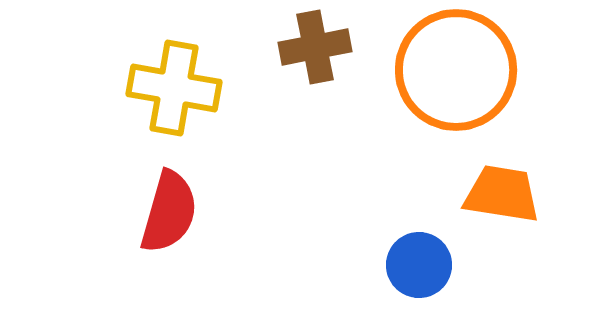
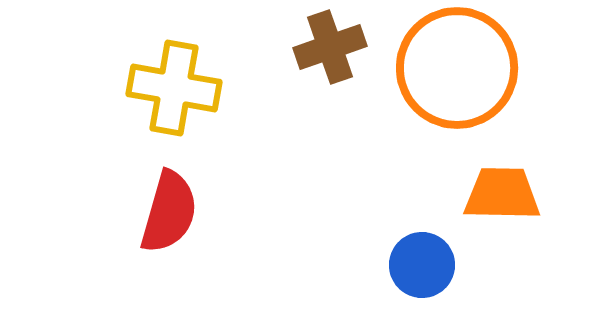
brown cross: moved 15 px right; rotated 8 degrees counterclockwise
orange circle: moved 1 px right, 2 px up
orange trapezoid: rotated 8 degrees counterclockwise
blue circle: moved 3 px right
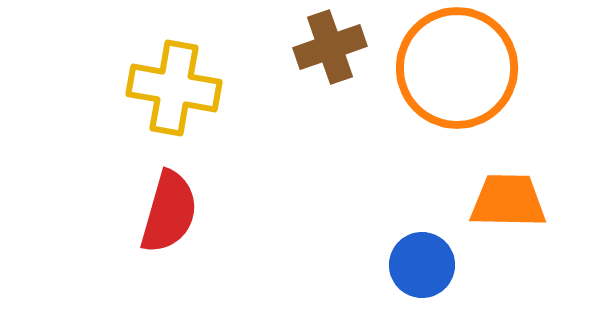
orange trapezoid: moved 6 px right, 7 px down
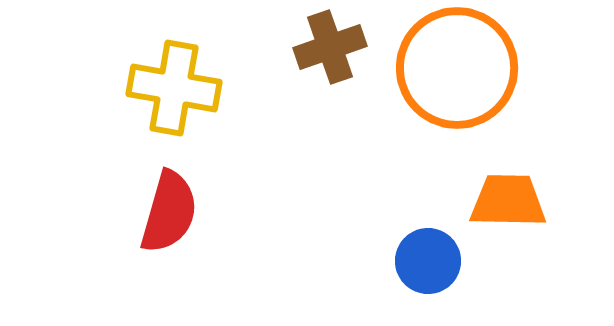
blue circle: moved 6 px right, 4 px up
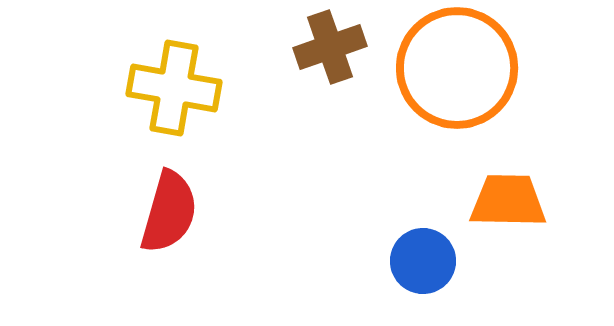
blue circle: moved 5 px left
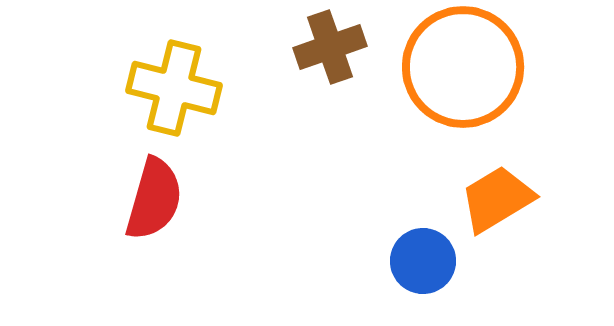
orange circle: moved 6 px right, 1 px up
yellow cross: rotated 4 degrees clockwise
orange trapezoid: moved 11 px left, 2 px up; rotated 32 degrees counterclockwise
red semicircle: moved 15 px left, 13 px up
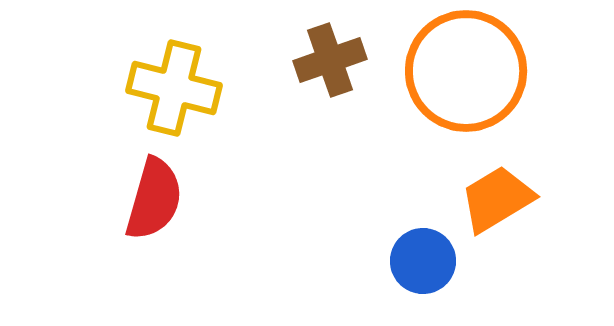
brown cross: moved 13 px down
orange circle: moved 3 px right, 4 px down
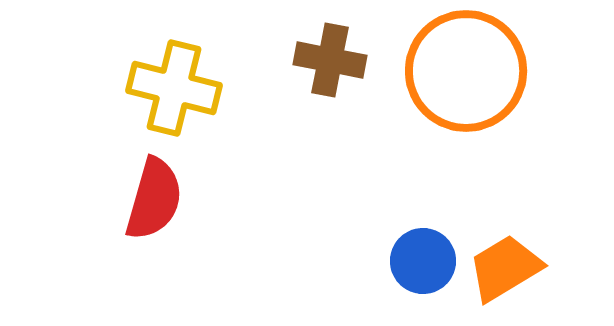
brown cross: rotated 30 degrees clockwise
orange trapezoid: moved 8 px right, 69 px down
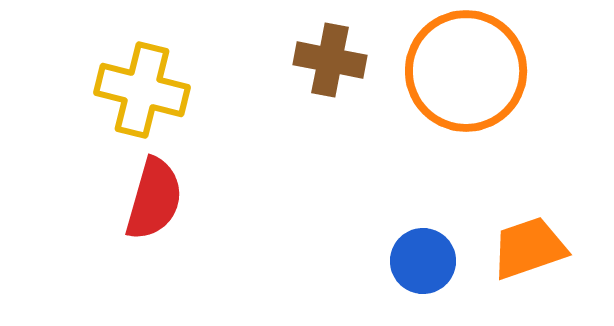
yellow cross: moved 32 px left, 2 px down
orange trapezoid: moved 24 px right, 20 px up; rotated 12 degrees clockwise
